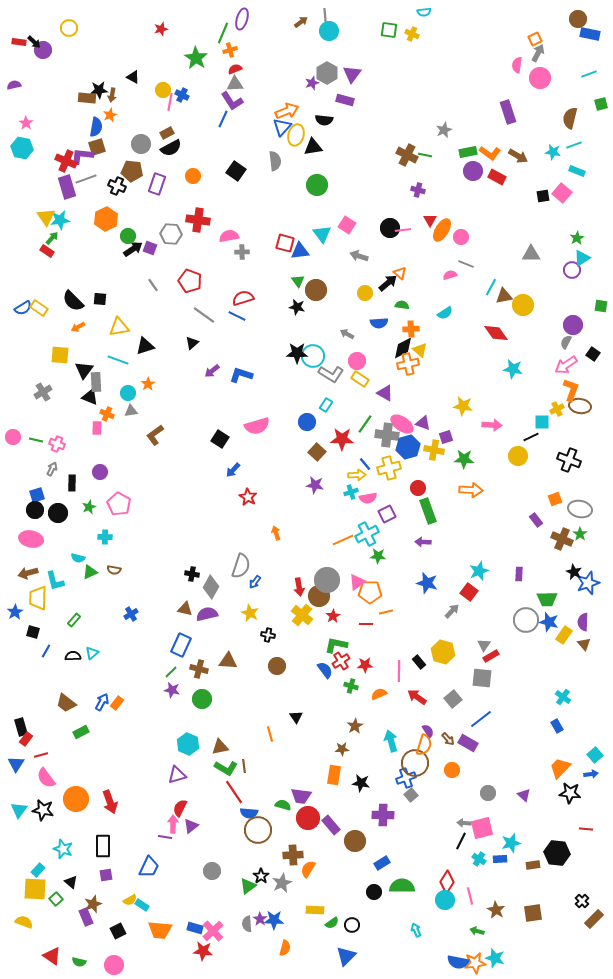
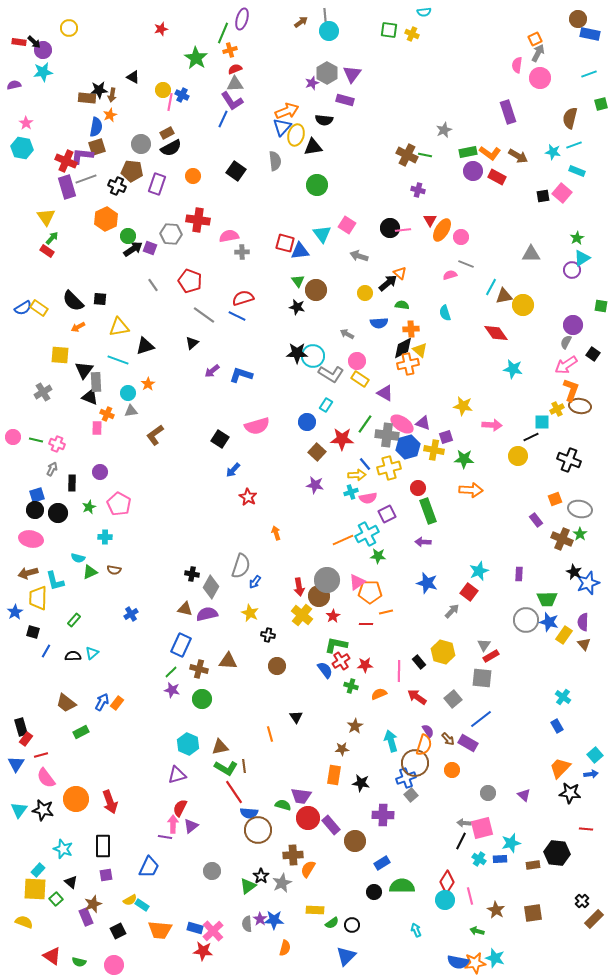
cyan star at (60, 220): moved 17 px left, 148 px up
cyan semicircle at (445, 313): rotated 105 degrees clockwise
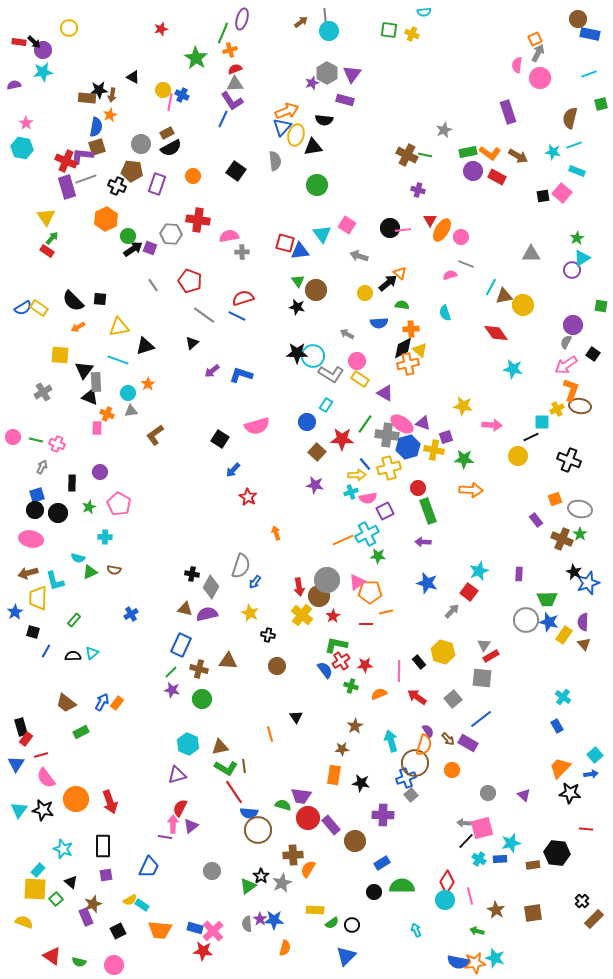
gray arrow at (52, 469): moved 10 px left, 2 px up
purple square at (387, 514): moved 2 px left, 3 px up
black line at (461, 841): moved 5 px right; rotated 18 degrees clockwise
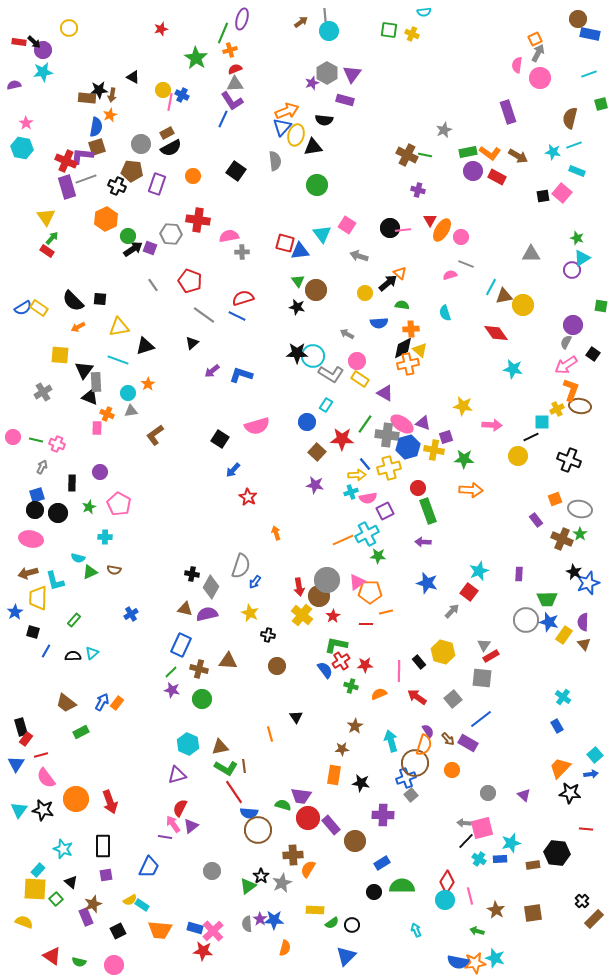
green star at (577, 238): rotated 24 degrees counterclockwise
pink arrow at (173, 824): rotated 36 degrees counterclockwise
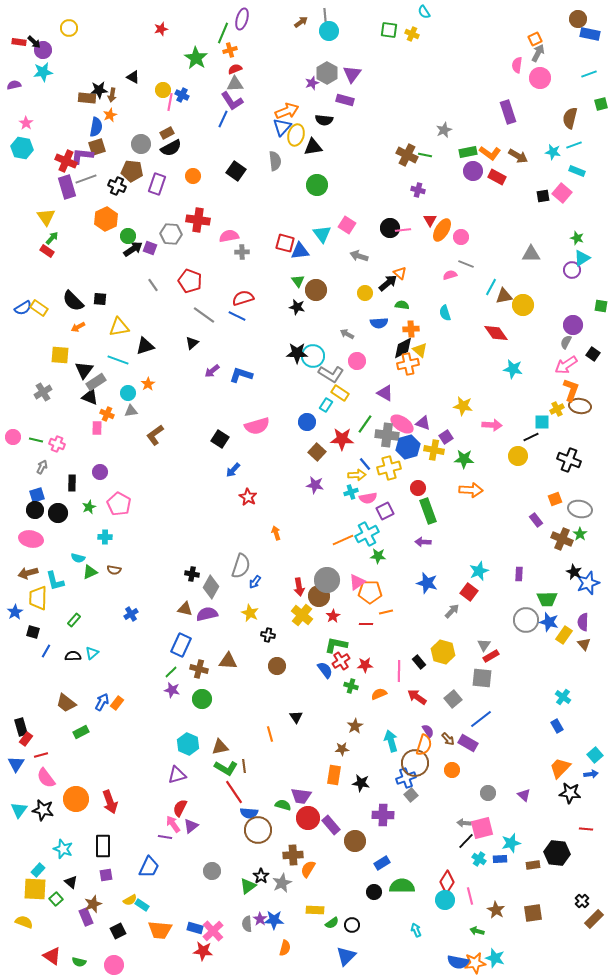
cyan semicircle at (424, 12): rotated 64 degrees clockwise
yellow rectangle at (360, 379): moved 20 px left, 14 px down
gray rectangle at (96, 382): rotated 60 degrees clockwise
purple square at (446, 437): rotated 16 degrees counterclockwise
